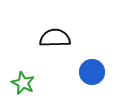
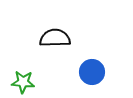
green star: moved 1 px up; rotated 20 degrees counterclockwise
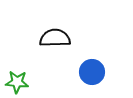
green star: moved 6 px left
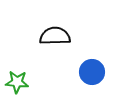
black semicircle: moved 2 px up
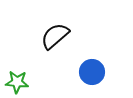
black semicircle: rotated 40 degrees counterclockwise
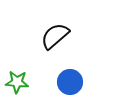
blue circle: moved 22 px left, 10 px down
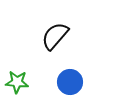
black semicircle: rotated 8 degrees counterclockwise
